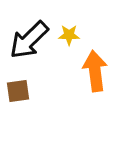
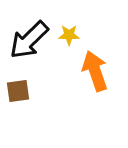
orange arrow: rotated 12 degrees counterclockwise
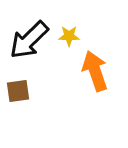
yellow star: moved 1 px down
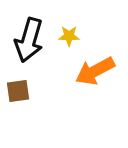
black arrow: rotated 30 degrees counterclockwise
orange arrow: rotated 99 degrees counterclockwise
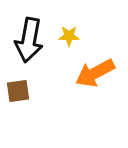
black arrow: rotated 6 degrees counterclockwise
orange arrow: moved 2 px down
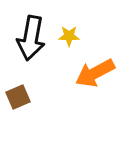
black arrow: moved 2 px right, 2 px up
brown square: moved 6 px down; rotated 15 degrees counterclockwise
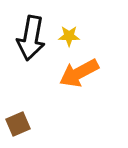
orange arrow: moved 16 px left
brown square: moved 27 px down
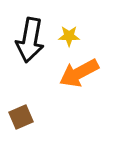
black arrow: moved 1 px left, 2 px down
brown square: moved 3 px right, 7 px up
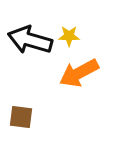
black arrow: rotated 96 degrees clockwise
brown square: rotated 30 degrees clockwise
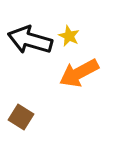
yellow star: rotated 25 degrees clockwise
brown square: rotated 25 degrees clockwise
